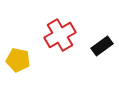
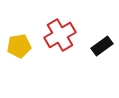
yellow pentagon: moved 1 px right, 14 px up; rotated 20 degrees counterclockwise
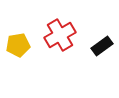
yellow pentagon: moved 1 px left, 1 px up
